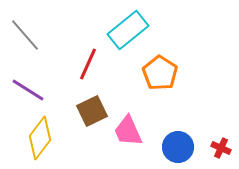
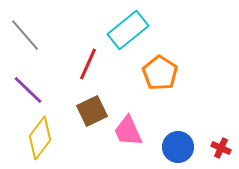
purple line: rotated 12 degrees clockwise
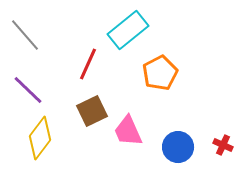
orange pentagon: rotated 12 degrees clockwise
red cross: moved 2 px right, 3 px up
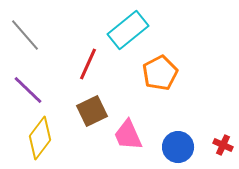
pink trapezoid: moved 4 px down
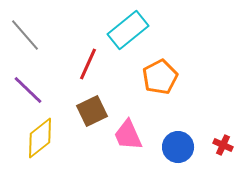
orange pentagon: moved 4 px down
yellow diamond: rotated 15 degrees clockwise
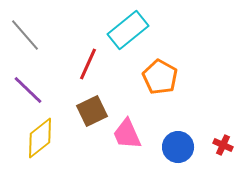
orange pentagon: rotated 16 degrees counterclockwise
pink trapezoid: moved 1 px left, 1 px up
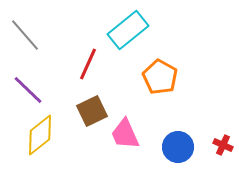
pink trapezoid: moved 2 px left
yellow diamond: moved 3 px up
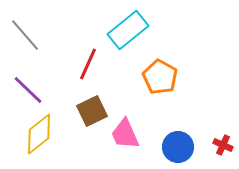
yellow diamond: moved 1 px left, 1 px up
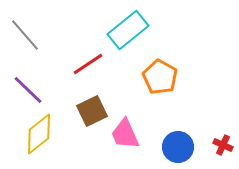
red line: rotated 32 degrees clockwise
